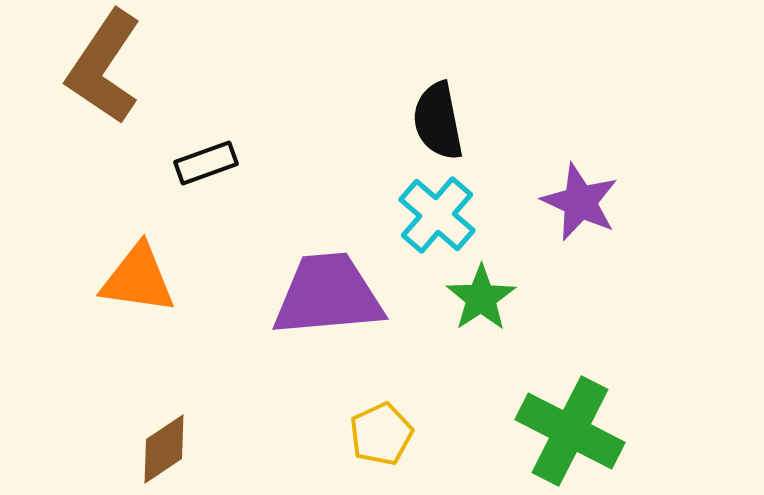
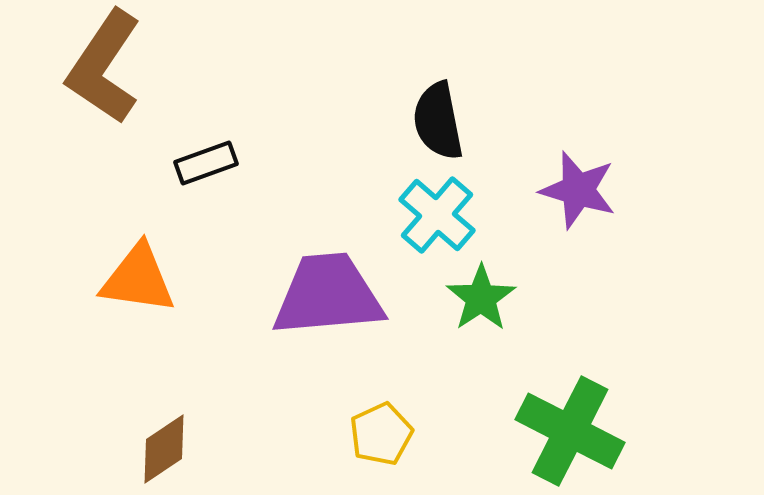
purple star: moved 2 px left, 12 px up; rotated 8 degrees counterclockwise
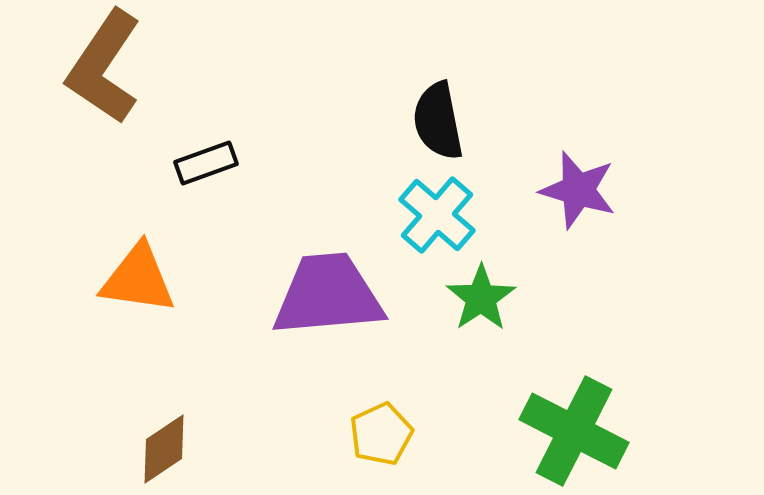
green cross: moved 4 px right
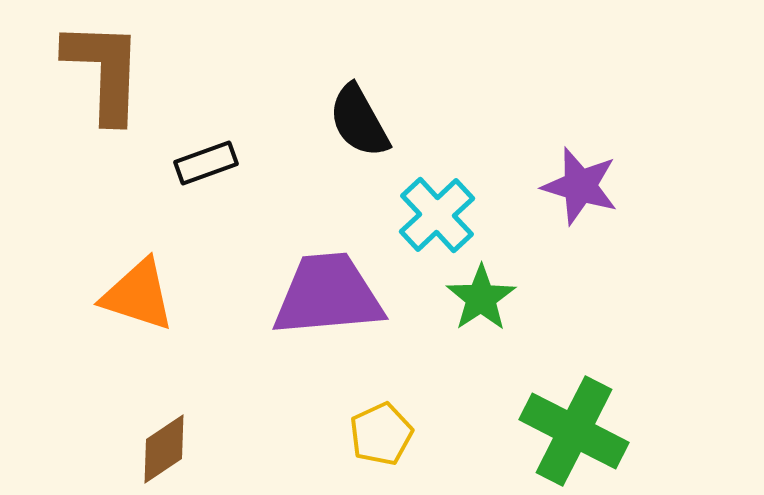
brown L-shape: moved 4 px down; rotated 148 degrees clockwise
black semicircle: moved 79 px left; rotated 18 degrees counterclockwise
purple star: moved 2 px right, 4 px up
cyan cross: rotated 6 degrees clockwise
orange triangle: moved 16 px down; rotated 10 degrees clockwise
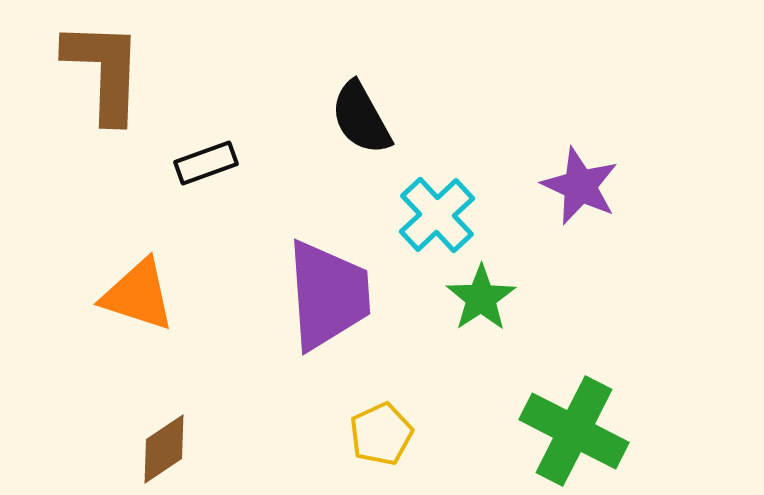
black semicircle: moved 2 px right, 3 px up
purple star: rotated 8 degrees clockwise
purple trapezoid: rotated 91 degrees clockwise
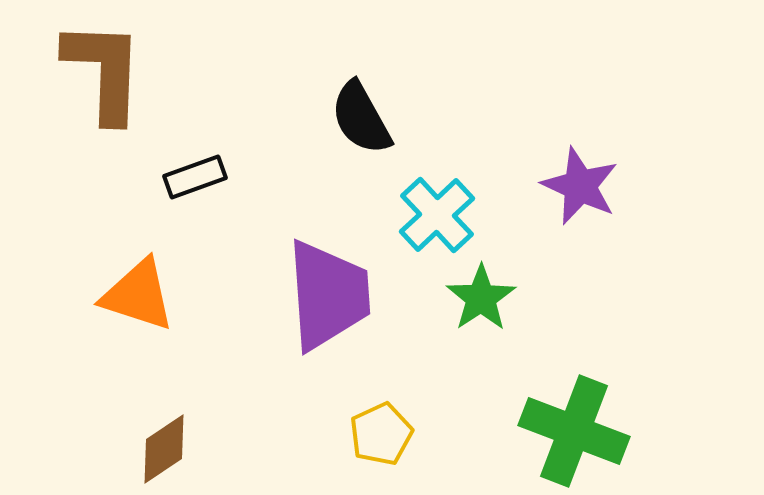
black rectangle: moved 11 px left, 14 px down
green cross: rotated 6 degrees counterclockwise
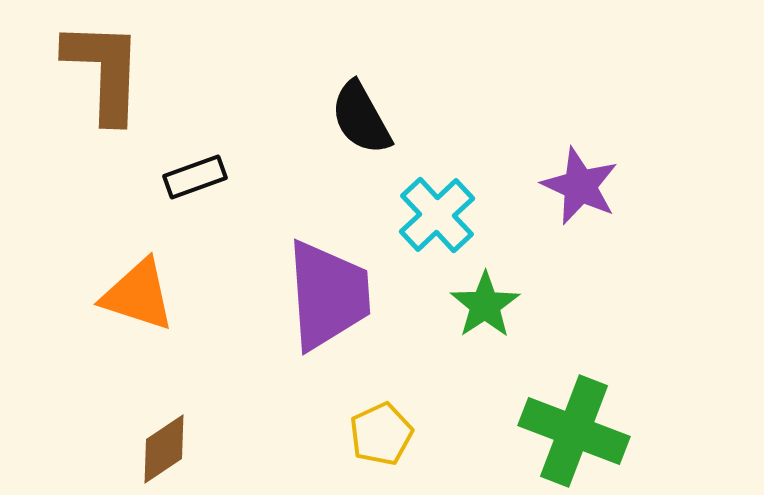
green star: moved 4 px right, 7 px down
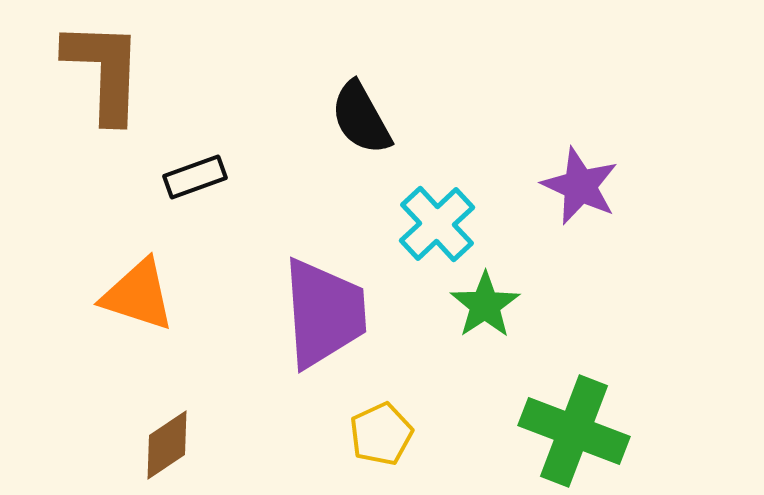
cyan cross: moved 9 px down
purple trapezoid: moved 4 px left, 18 px down
brown diamond: moved 3 px right, 4 px up
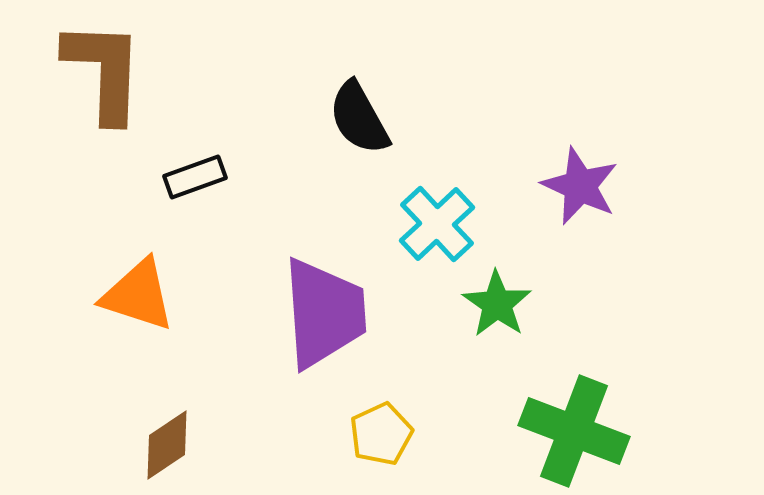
black semicircle: moved 2 px left
green star: moved 12 px right, 1 px up; rotated 4 degrees counterclockwise
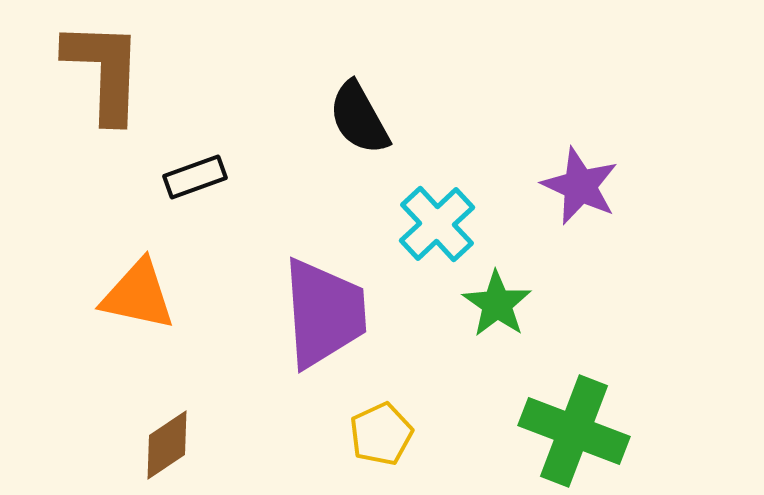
orange triangle: rotated 6 degrees counterclockwise
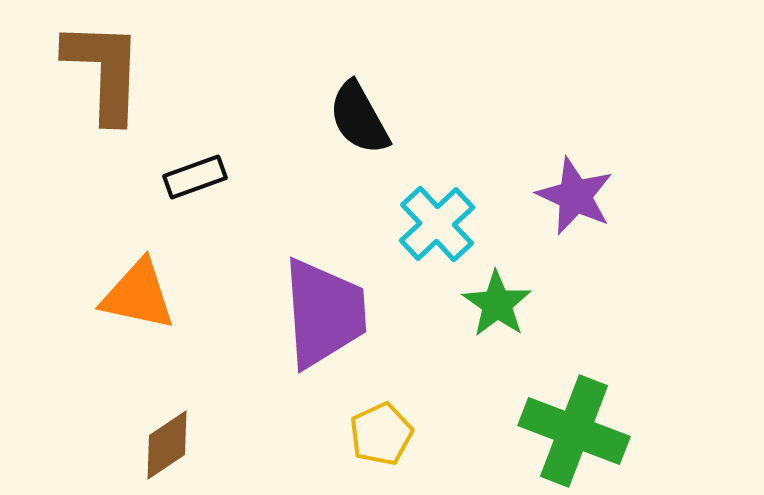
purple star: moved 5 px left, 10 px down
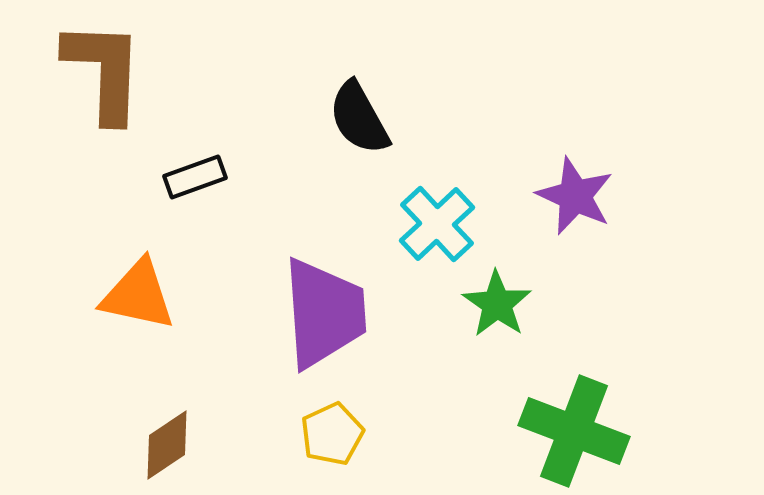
yellow pentagon: moved 49 px left
